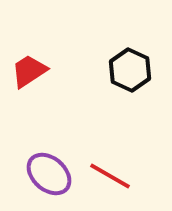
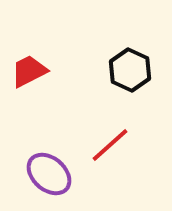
red trapezoid: rotated 6 degrees clockwise
red line: moved 31 px up; rotated 72 degrees counterclockwise
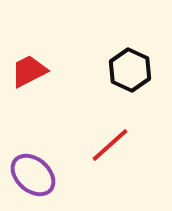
purple ellipse: moved 16 px left, 1 px down
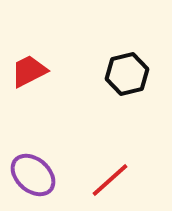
black hexagon: moved 3 px left, 4 px down; rotated 21 degrees clockwise
red line: moved 35 px down
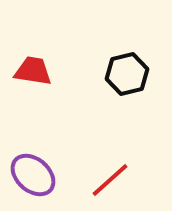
red trapezoid: moved 4 px right; rotated 36 degrees clockwise
